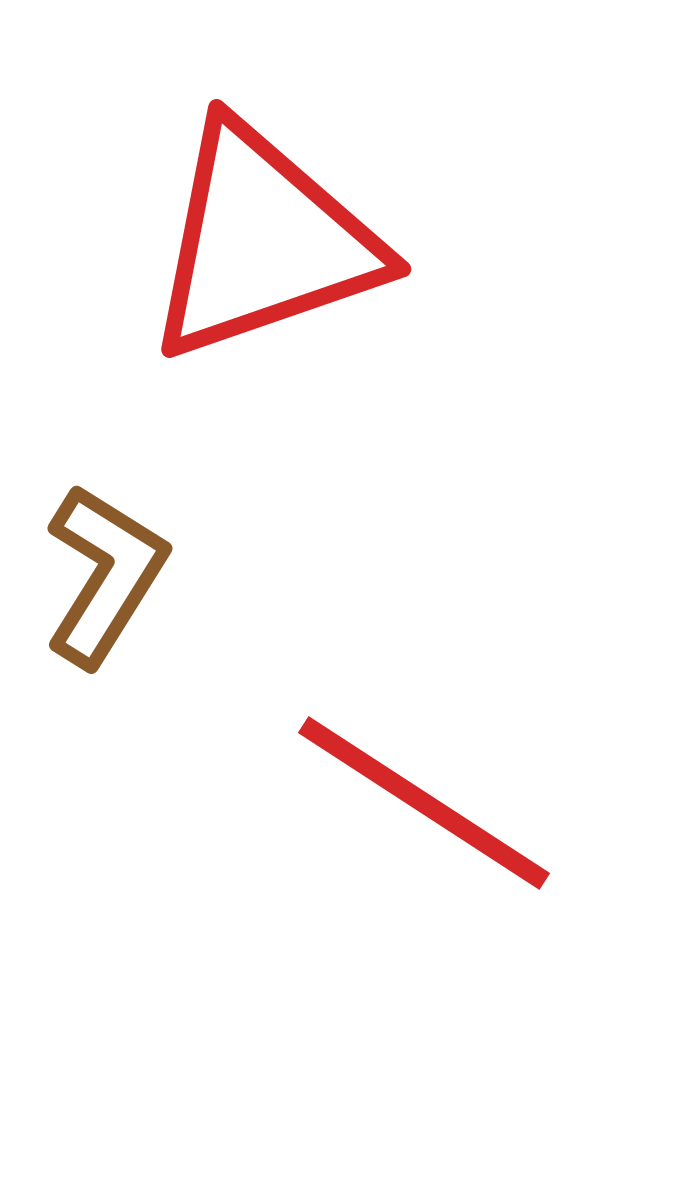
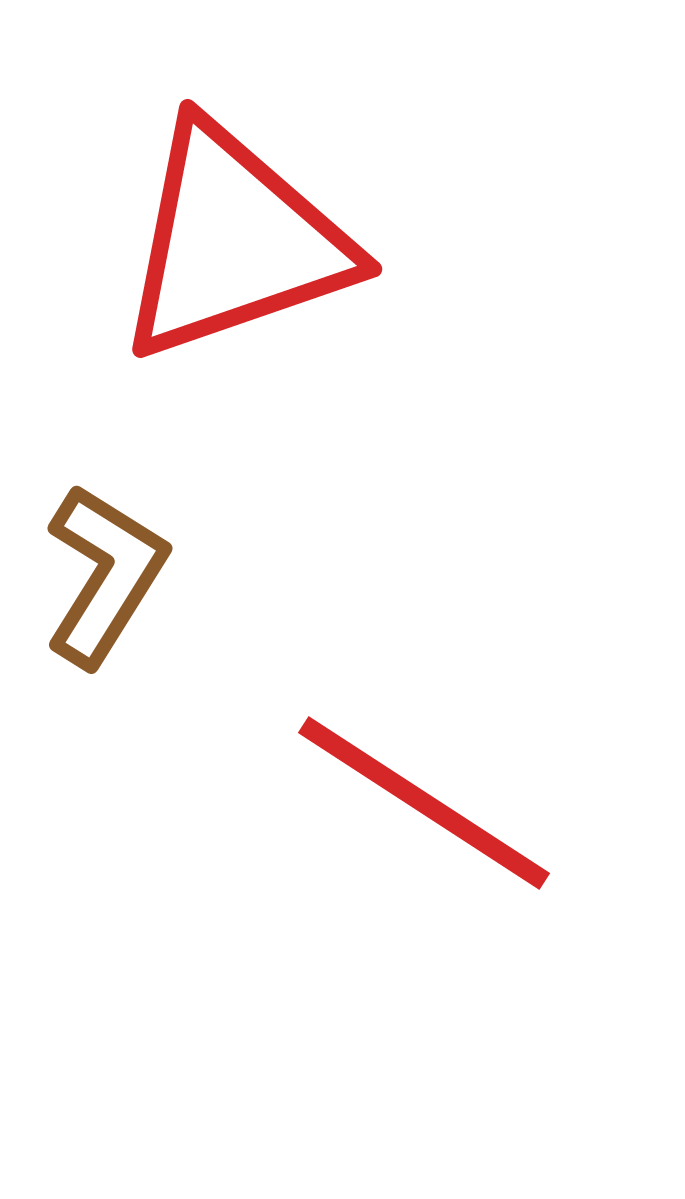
red triangle: moved 29 px left
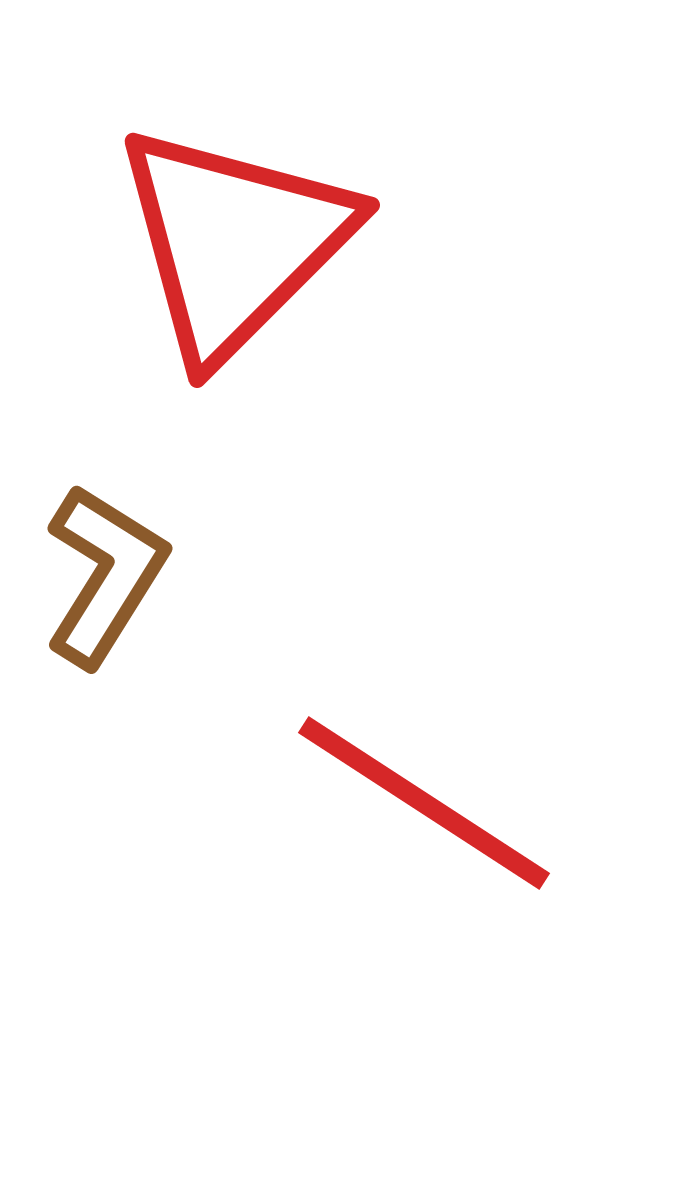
red triangle: rotated 26 degrees counterclockwise
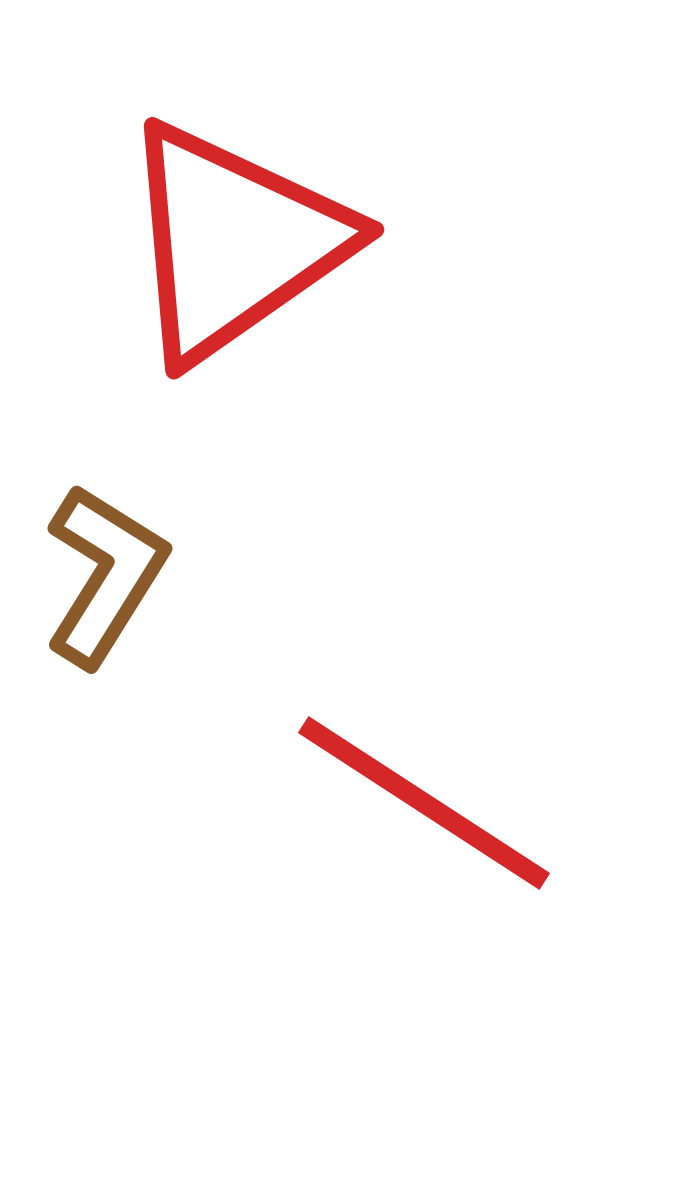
red triangle: rotated 10 degrees clockwise
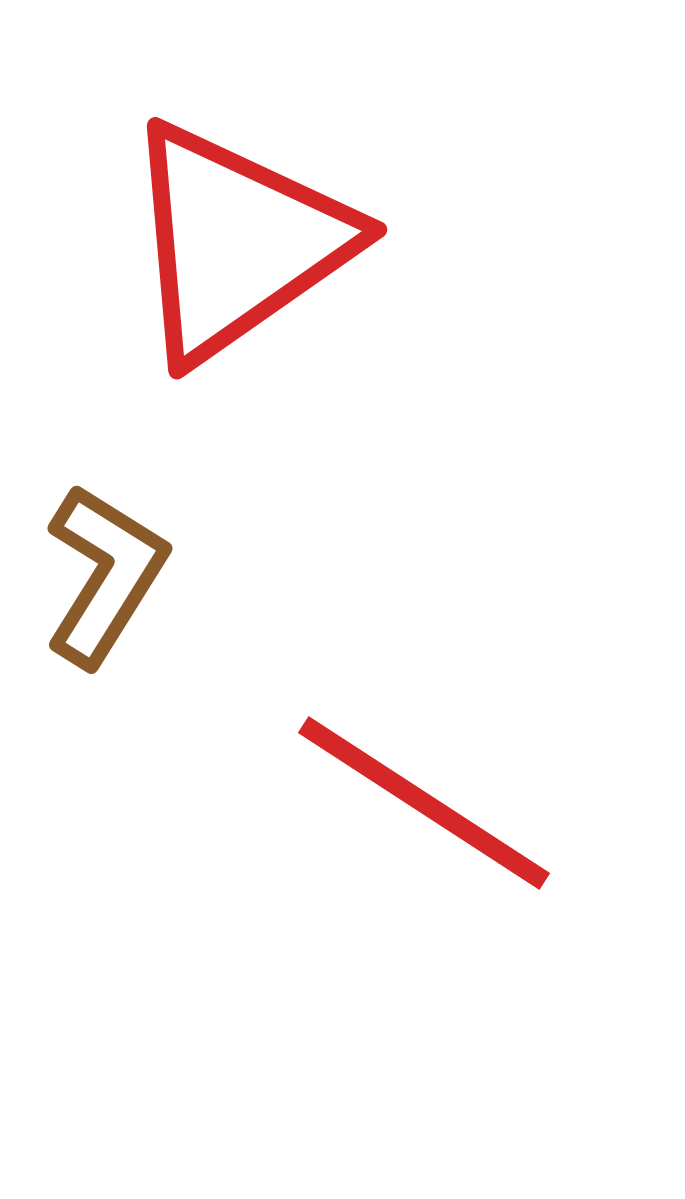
red triangle: moved 3 px right
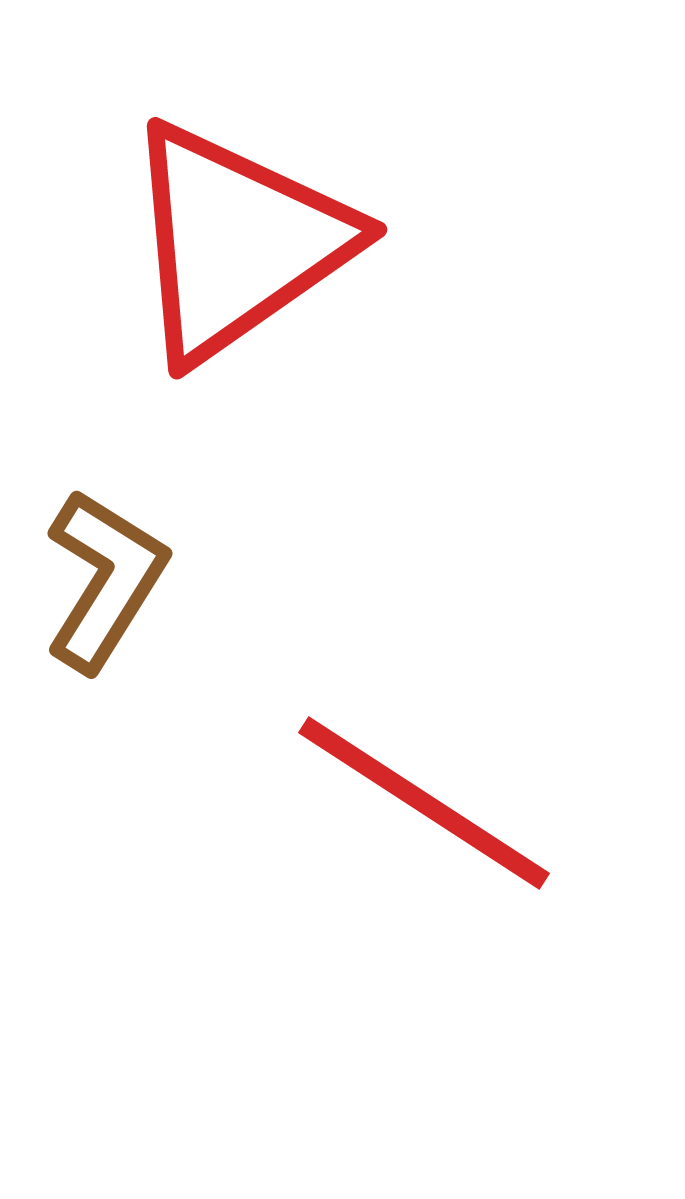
brown L-shape: moved 5 px down
